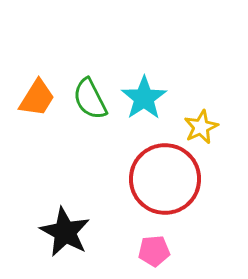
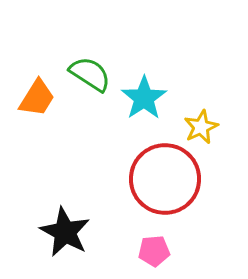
green semicircle: moved 25 px up; rotated 150 degrees clockwise
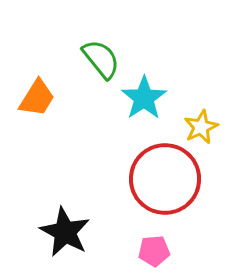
green semicircle: moved 11 px right, 15 px up; rotated 18 degrees clockwise
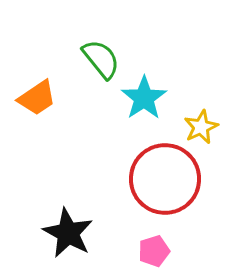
orange trapezoid: rotated 24 degrees clockwise
black star: moved 3 px right, 1 px down
pink pentagon: rotated 12 degrees counterclockwise
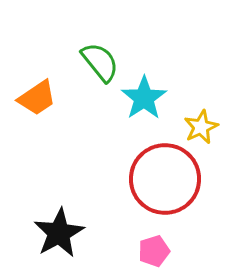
green semicircle: moved 1 px left, 3 px down
black star: moved 9 px left; rotated 15 degrees clockwise
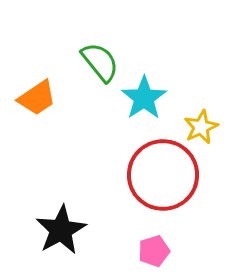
red circle: moved 2 px left, 4 px up
black star: moved 2 px right, 3 px up
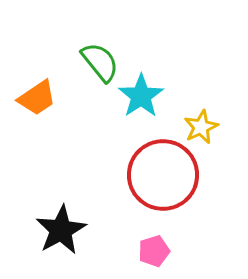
cyan star: moved 3 px left, 2 px up
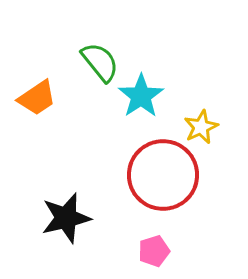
black star: moved 5 px right, 12 px up; rotated 15 degrees clockwise
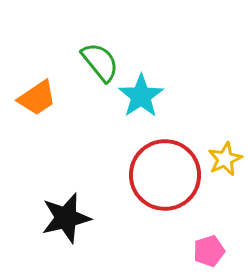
yellow star: moved 24 px right, 32 px down
red circle: moved 2 px right
pink pentagon: moved 55 px right
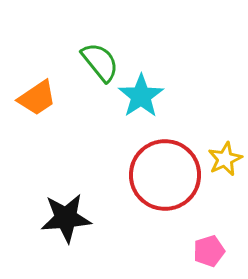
black star: rotated 9 degrees clockwise
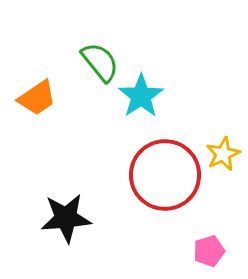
yellow star: moved 2 px left, 5 px up
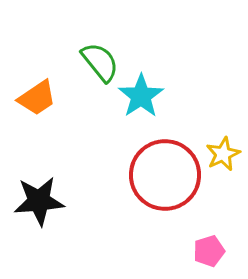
black star: moved 27 px left, 17 px up
